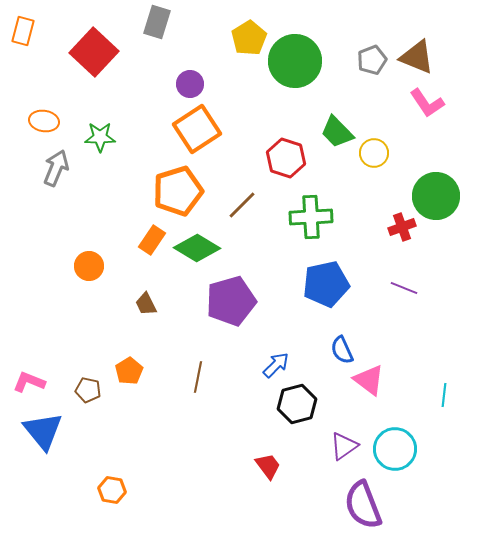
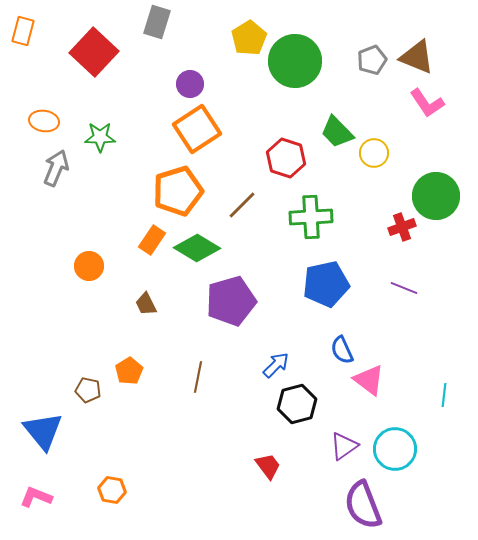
pink L-shape at (29, 382): moved 7 px right, 115 px down
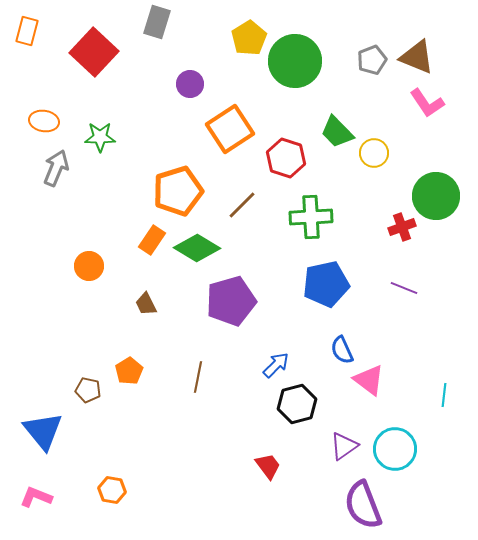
orange rectangle at (23, 31): moved 4 px right
orange square at (197, 129): moved 33 px right
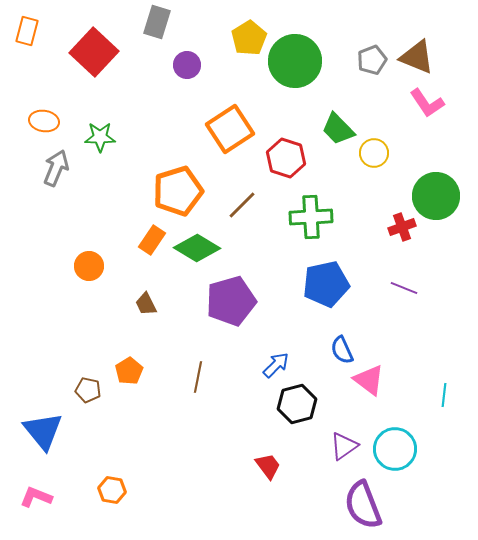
purple circle at (190, 84): moved 3 px left, 19 px up
green trapezoid at (337, 132): moved 1 px right, 3 px up
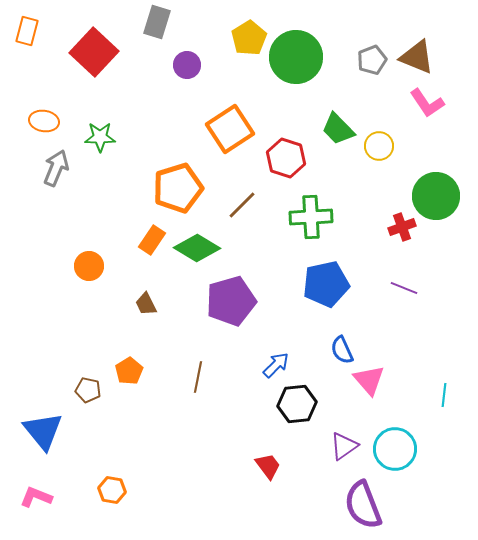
green circle at (295, 61): moved 1 px right, 4 px up
yellow circle at (374, 153): moved 5 px right, 7 px up
orange pentagon at (178, 191): moved 3 px up
pink triangle at (369, 380): rotated 12 degrees clockwise
black hexagon at (297, 404): rotated 9 degrees clockwise
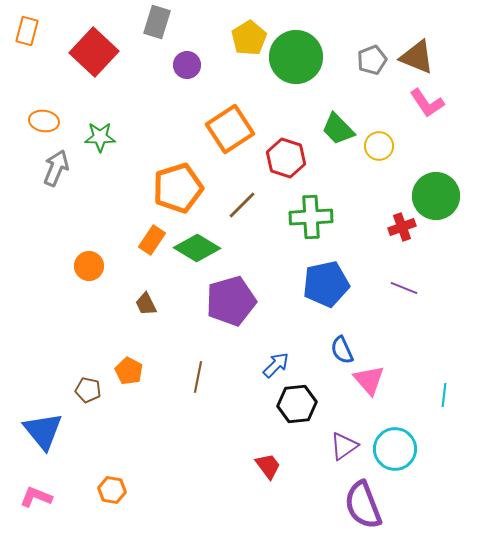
orange pentagon at (129, 371): rotated 12 degrees counterclockwise
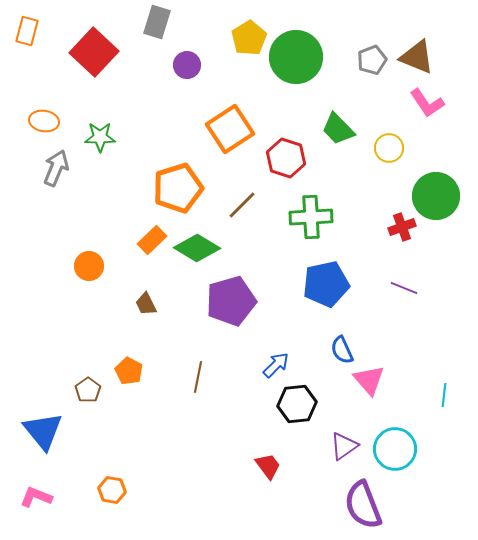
yellow circle at (379, 146): moved 10 px right, 2 px down
orange rectangle at (152, 240): rotated 12 degrees clockwise
brown pentagon at (88, 390): rotated 25 degrees clockwise
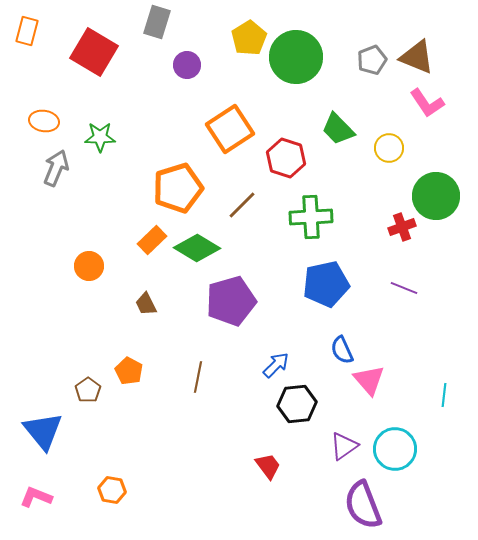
red square at (94, 52): rotated 12 degrees counterclockwise
